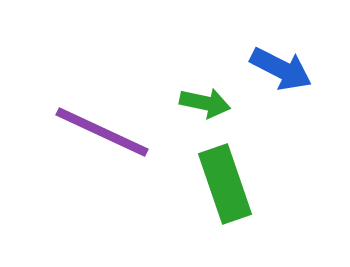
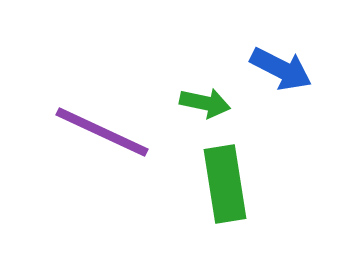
green rectangle: rotated 10 degrees clockwise
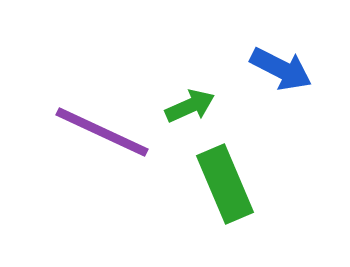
green arrow: moved 15 px left, 3 px down; rotated 36 degrees counterclockwise
green rectangle: rotated 14 degrees counterclockwise
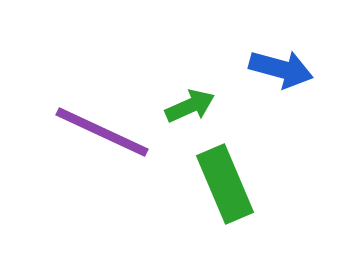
blue arrow: rotated 12 degrees counterclockwise
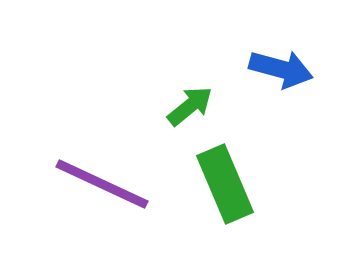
green arrow: rotated 15 degrees counterclockwise
purple line: moved 52 px down
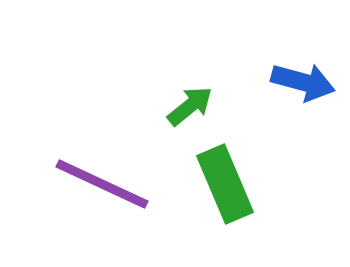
blue arrow: moved 22 px right, 13 px down
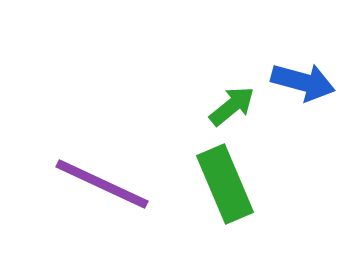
green arrow: moved 42 px right
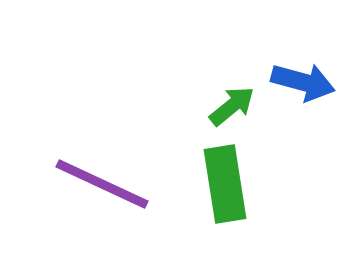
green rectangle: rotated 14 degrees clockwise
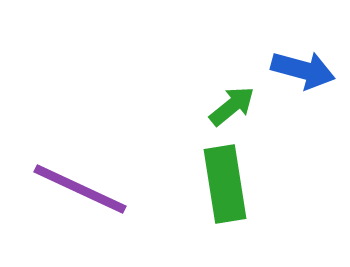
blue arrow: moved 12 px up
purple line: moved 22 px left, 5 px down
